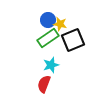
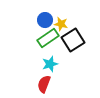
blue circle: moved 3 px left
yellow star: moved 1 px right
black square: rotated 10 degrees counterclockwise
cyan star: moved 1 px left, 1 px up
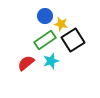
blue circle: moved 4 px up
green rectangle: moved 3 px left, 2 px down
cyan star: moved 1 px right, 3 px up
red semicircle: moved 18 px left, 21 px up; rotated 30 degrees clockwise
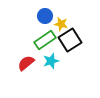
black square: moved 3 px left
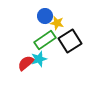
yellow star: moved 4 px left, 1 px up
black square: moved 1 px down
cyan star: moved 12 px left, 2 px up
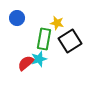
blue circle: moved 28 px left, 2 px down
green rectangle: moved 1 px left, 1 px up; rotated 45 degrees counterclockwise
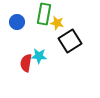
blue circle: moved 4 px down
green rectangle: moved 25 px up
cyan star: moved 3 px up; rotated 21 degrees clockwise
red semicircle: rotated 42 degrees counterclockwise
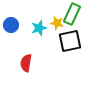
green rectangle: moved 28 px right; rotated 15 degrees clockwise
blue circle: moved 6 px left, 3 px down
black square: rotated 20 degrees clockwise
cyan star: moved 28 px up; rotated 21 degrees counterclockwise
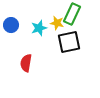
black square: moved 1 px left, 1 px down
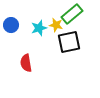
green rectangle: rotated 25 degrees clockwise
yellow star: moved 1 px left, 2 px down
red semicircle: rotated 18 degrees counterclockwise
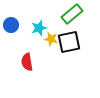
yellow star: moved 5 px left, 14 px down
red semicircle: moved 1 px right, 1 px up
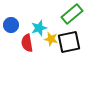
red semicircle: moved 19 px up
